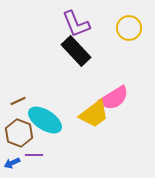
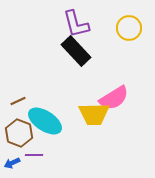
purple L-shape: rotated 8 degrees clockwise
yellow trapezoid: rotated 36 degrees clockwise
cyan ellipse: moved 1 px down
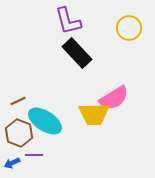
purple L-shape: moved 8 px left, 3 px up
black rectangle: moved 1 px right, 2 px down
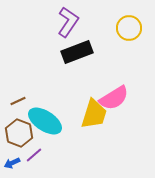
purple L-shape: moved 1 px down; rotated 132 degrees counterclockwise
black rectangle: moved 1 px up; rotated 68 degrees counterclockwise
yellow trapezoid: rotated 72 degrees counterclockwise
purple line: rotated 42 degrees counterclockwise
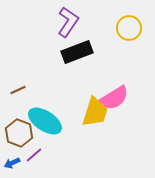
brown line: moved 11 px up
yellow trapezoid: moved 1 px right, 2 px up
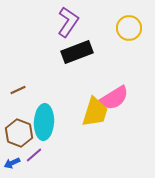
cyan ellipse: moved 1 px left, 1 px down; rotated 60 degrees clockwise
